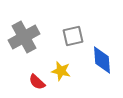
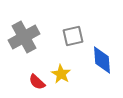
yellow star: moved 3 px down; rotated 18 degrees clockwise
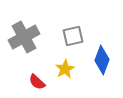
blue diamond: rotated 24 degrees clockwise
yellow star: moved 4 px right, 5 px up; rotated 12 degrees clockwise
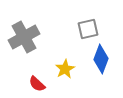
gray square: moved 15 px right, 7 px up
blue diamond: moved 1 px left, 1 px up
red semicircle: moved 2 px down
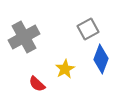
gray square: rotated 15 degrees counterclockwise
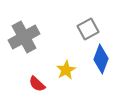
yellow star: moved 1 px right, 1 px down
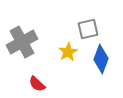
gray square: rotated 15 degrees clockwise
gray cross: moved 2 px left, 5 px down
yellow star: moved 2 px right, 18 px up
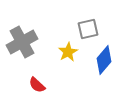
blue diamond: moved 3 px right, 1 px down; rotated 20 degrees clockwise
red semicircle: moved 1 px down
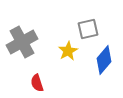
yellow star: moved 1 px up
red semicircle: moved 2 px up; rotated 30 degrees clockwise
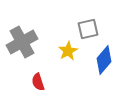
red semicircle: moved 1 px right, 1 px up
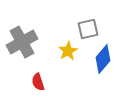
blue diamond: moved 1 px left, 1 px up
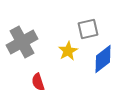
blue diamond: rotated 12 degrees clockwise
